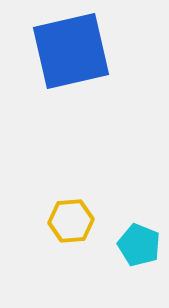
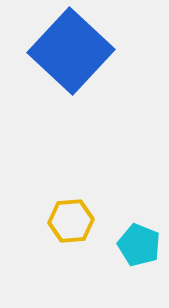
blue square: rotated 34 degrees counterclockwise
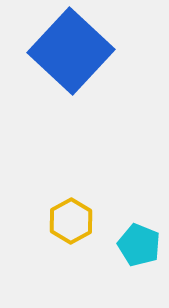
yellow hexagon: rotated 24 degrees counterclockwise
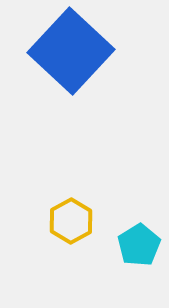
cyan pentagon: rotated 18 degrees clockwise
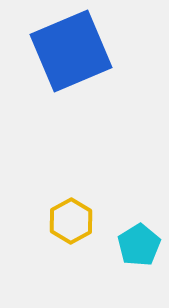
blue square: rotated 24 degrees clockwise
